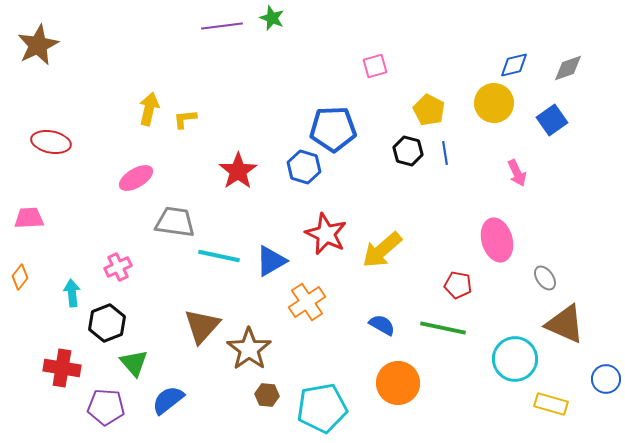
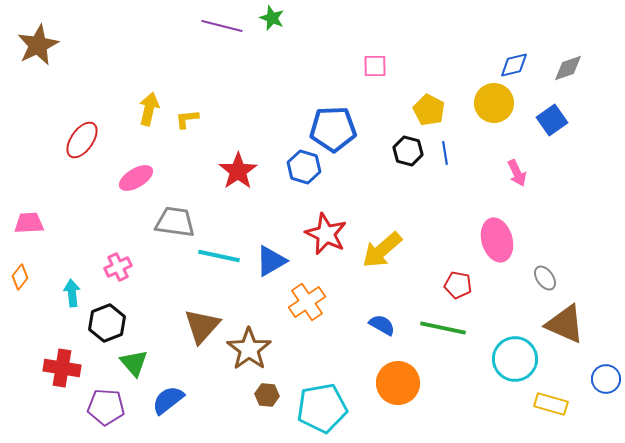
purple line at (222, 26): rotated 21 degrees clockwise
pink square at (375, 66): rotated 15 degrees clockwise
yellow L-shape at (185, 119): moved 2 px right
red ellipse at (51, 142): moved 31 px right, 2 px up; rotated 66 degrees counterclockwise
pink trapezoid at (29, 218): moved 5 px down
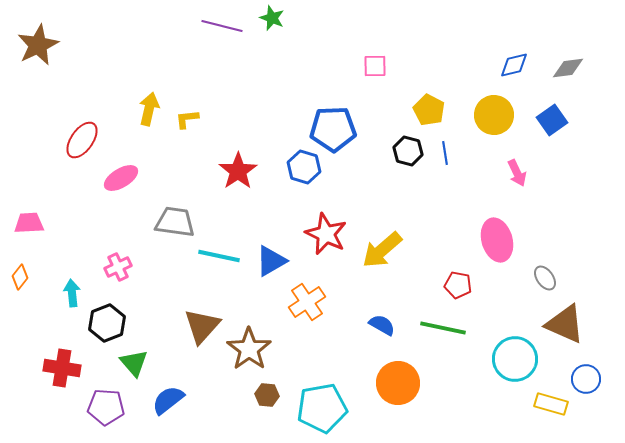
gray diamond at (568, 68): rotated 12 degrees clockwise
yellow circle at (494, 103): moved 12 px down
pink ellipse at (136, 178): moved 15 px left
blue circle at (606, 379): moved 20 px left
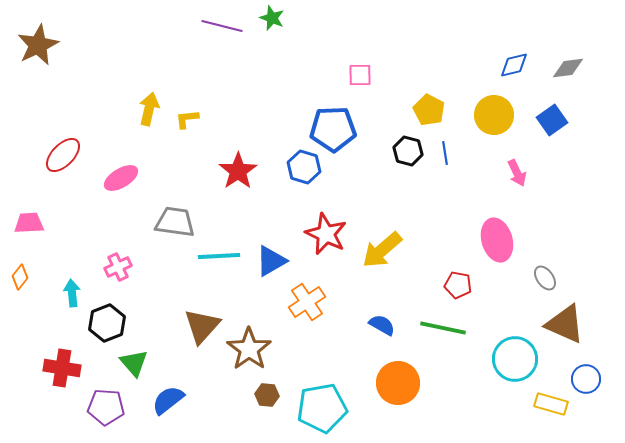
pink square at (375, 66): moved 15 px left, 9 px down
red ellipse at (82, 140): moved 19 px left, 15 px down; rotated 9 degrees clockwise
cyan line at (219, 256): rotated 15 degrees counterclockwise
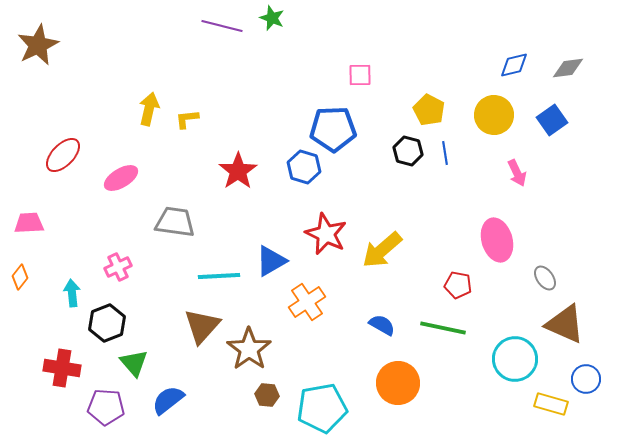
cyan line at (219, 256): moved 20 px down
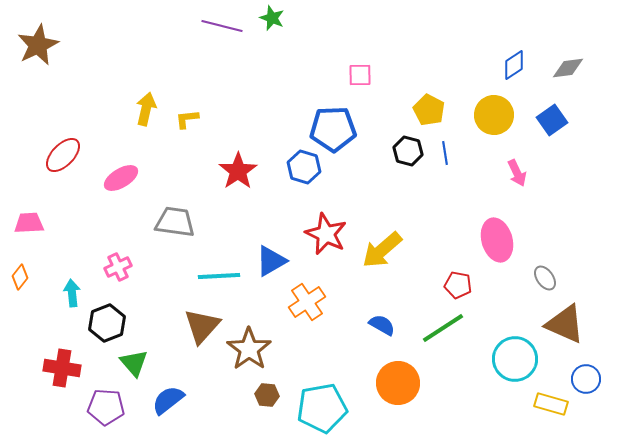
blue diamond at (514, 65): rotated 20 degrees counterclockwise
yellow arrow at (149, 109): moved 3 px left
green line at (443, 328): rotated 45 degrees counterclockwise
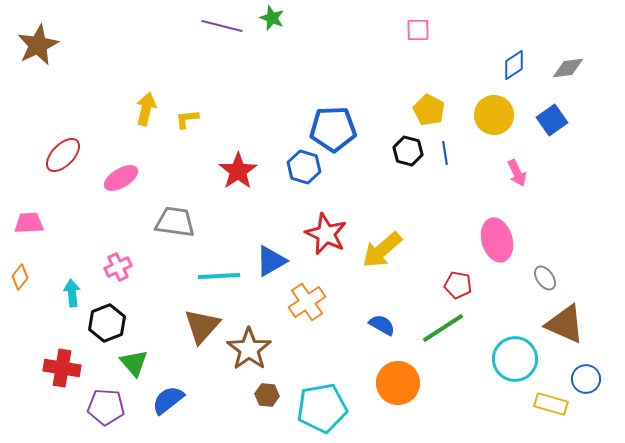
pink square at (360, 75): moved 58 px right, 45 px up
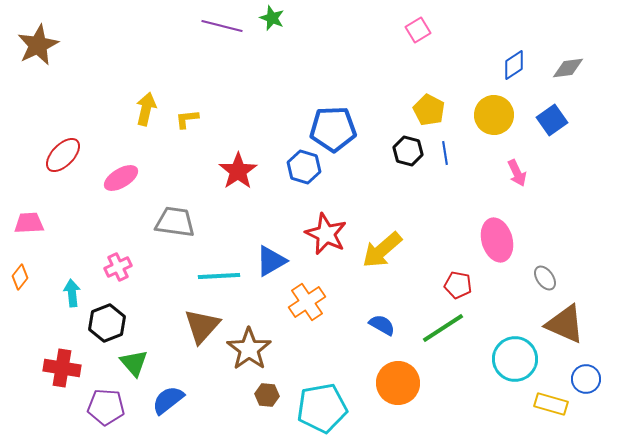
pink square at (418, 30): rotated 30 degrees counterclockwise
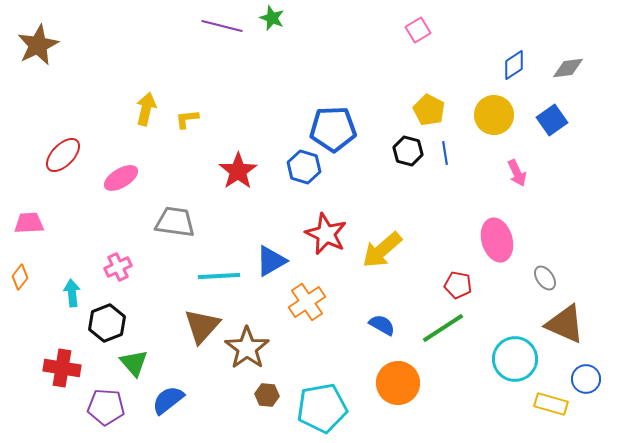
brown star at (249, 349): moved 2 px left, 1 px up
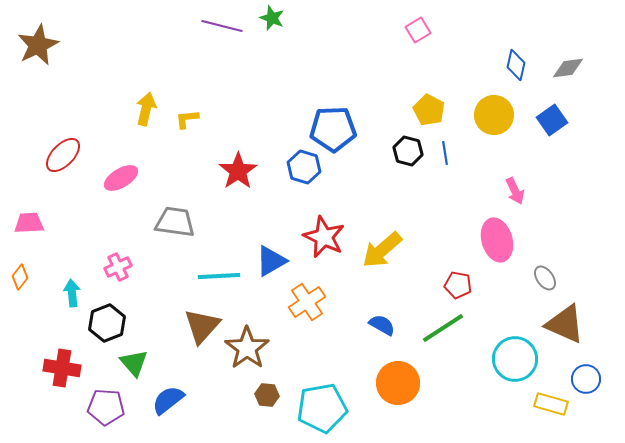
blue diamond at (514, 65): moved 2 px right; rotated 44 degrees counterclockwise
pink arrow at (517, 173): moved 2 px left, 18 px down
red star at (326, 234): moved 2 px left, 3 px down
